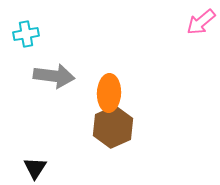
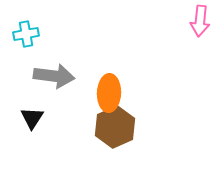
pink arrow: moved 1 px left, 1 px up; rotated 44 degrees counterclockwise
brown hexagon: moved 2 px right
black triangle: moved 3 px left, 50 px up
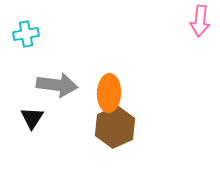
gray arrow: moved 3 px right, 9 px down
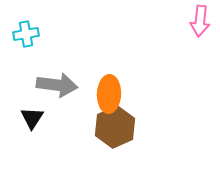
orange ellipse: moved 1 px down
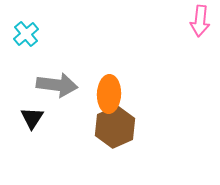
cyan cross: rotated 30 degrees counterclockwise
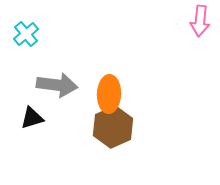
black triangle: rotated 40 degrees clockwise
brown hexagon: moved 2 px left
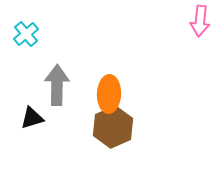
gray arrow: rotated 96 degrees counterclockwise
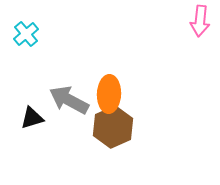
gray arrow: moved 12 px right, 15 px down; rotated 63 degrees counterclockwise
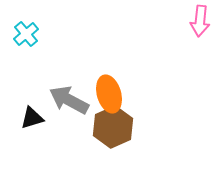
orange ellipse: rotated 18 degrees counterclockwise
